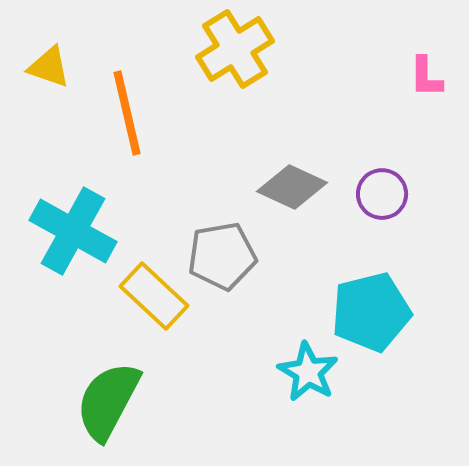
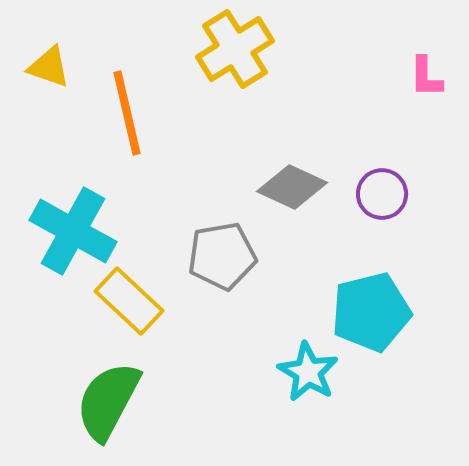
yellow rectangle: moved 25 px left, 5 px down
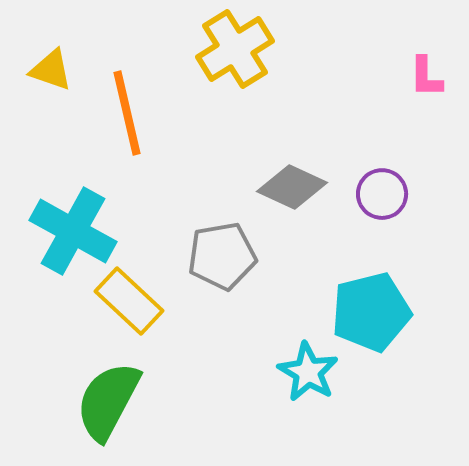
yellow triangle: moved 2 px right, 3 px down
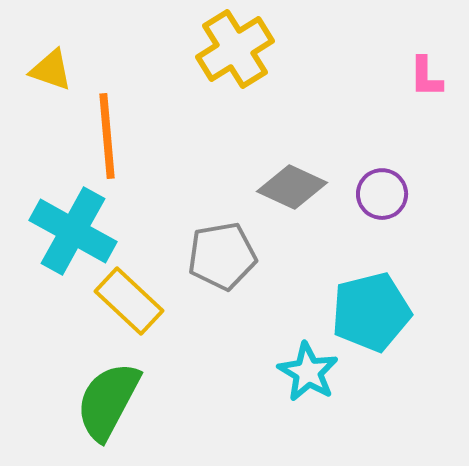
orange line: moved 20 px left, 23 px down; rotated 8 degrees clockwise
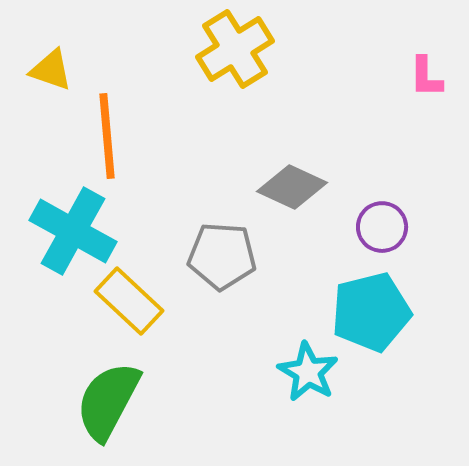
purple circle: moved 33 px down
gray pentagon: rotated 14 degrees clockwise
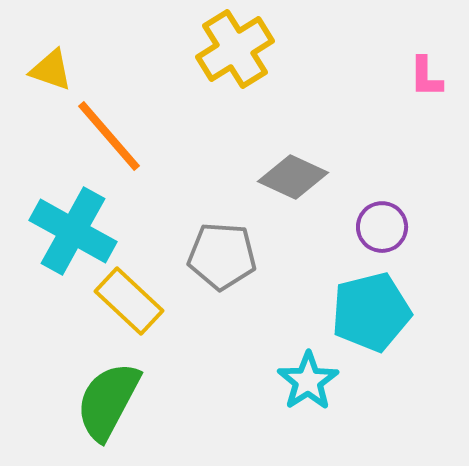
orange line: moved 2 px right; rotated 36 degrees counterclockwise
gray diamond: moved 1 px right, 10 px up
cyan star: moved 9 px down; rotated 8 degrees clockwise
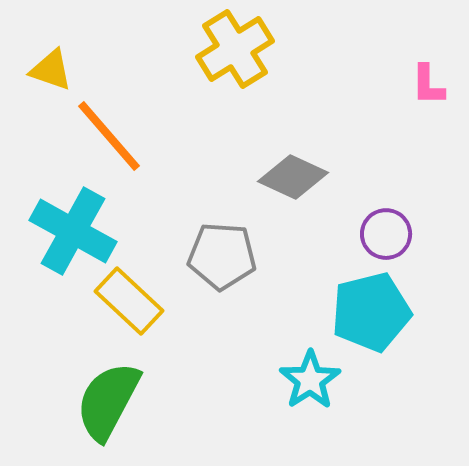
pink L-shape: moved 2 px right, 8 px down
purple circle: moved 4 px right, 7 px down
cyan star: moved 2 px right, 1 px up
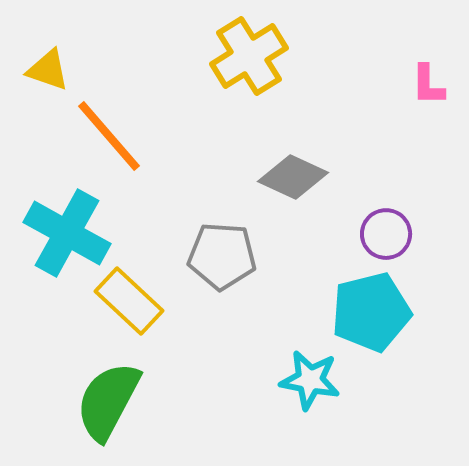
yellow cross: moved 14 px right, 7 px down
yellow triangle: moved 3 px left
cyan cross: moved 6 px left, 2 px down
cyan star: rotated 28 degrees counterclockwise
